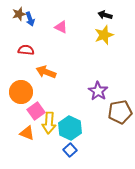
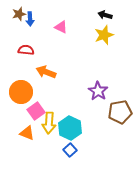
blue arrow: rotated 16 degrees clockwise
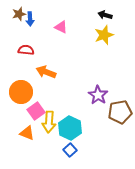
purple star: moved 4 px down
yellow arrow: moved 1 px up
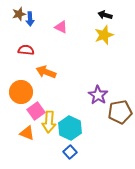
blue square: moved 2 px down
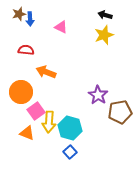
cyan hexagon: rotated 10 degrees counterclockwise
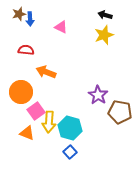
brown pentagon: rotated 20 degrees clockwise
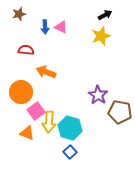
black arrow: rotated 136 degrees clockwise
blue arrow: moved 15 px right, 8 px down
yellow star: moved 3 px left, 1 px down
